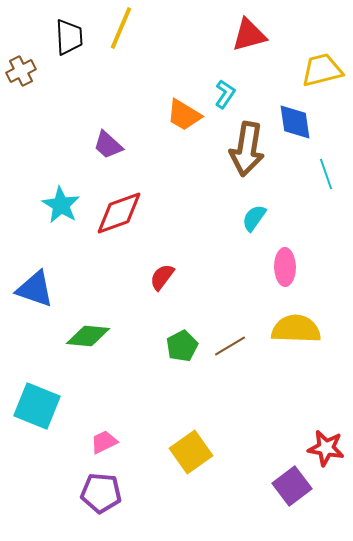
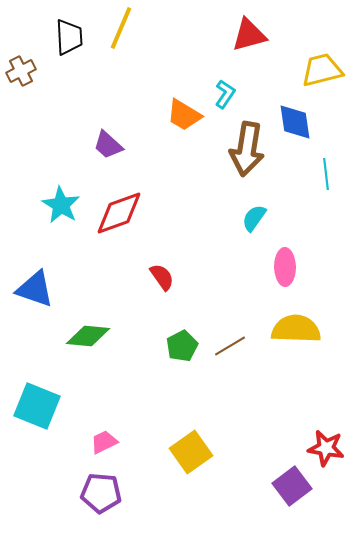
cyan line: rotated 12 degrees clockwise
red semicircle: rotated 108 degrees clockwise
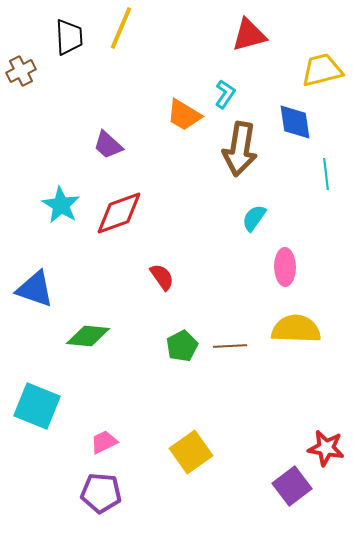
brown arrow: moved 7 px left
brown line: rotated 28 degrees clockwise
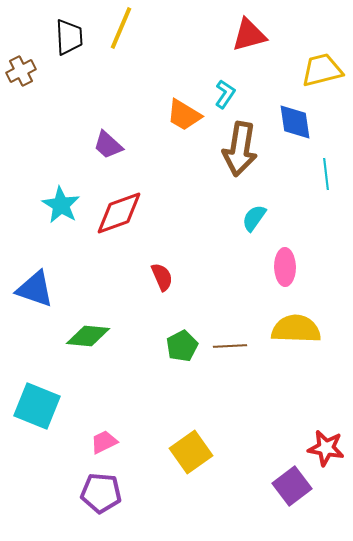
red semicircle: rotated 12 degrees clockwise
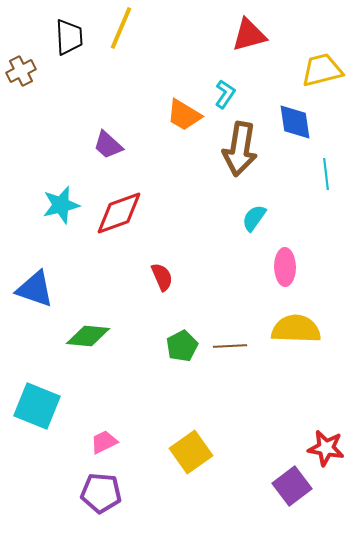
cyan star: rotated 27 degrees clockwise
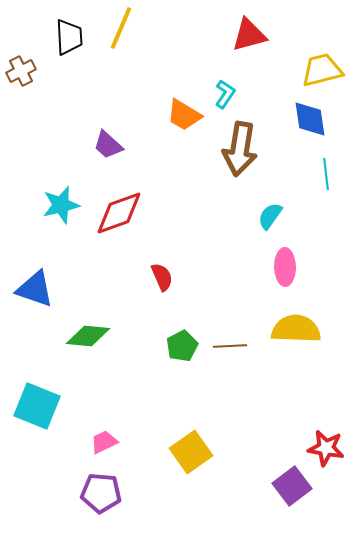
blue diamond: moved 15 px right, 3 px up
cyan semicircle: moved 16 px right, 2 px up
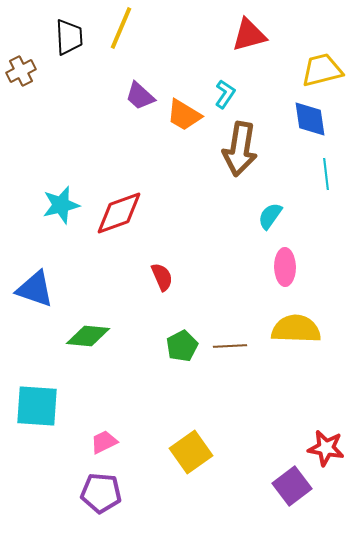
purple trapezoid: moved 32 px right, 49 px up
cyan square: rotated 18 degrees counterclockwise
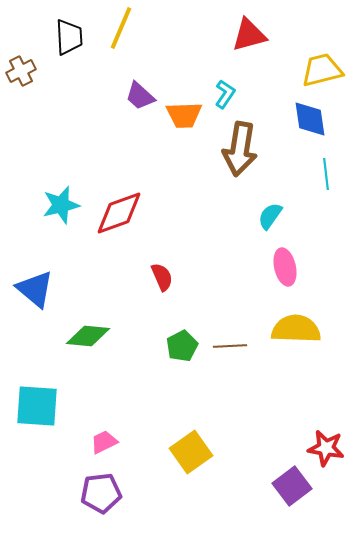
orange trapezoid: rotated 33 degrees counterclockwise
pink ellipse: rotated 12 degrees counterclockwise
blue triangle: rotated 21 degrees clockwise
purple pentagon: rotated 12 degrees counterclockwise
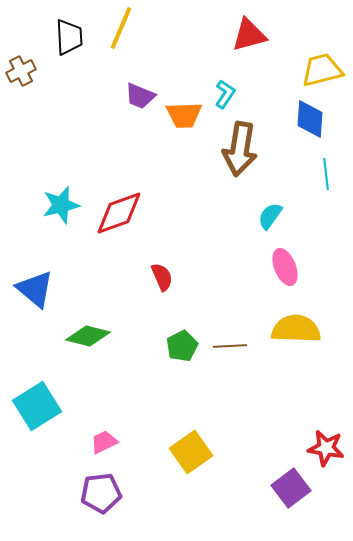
purple trapezoid: rotated 20 degrees counterclockwise
blue diamond: rotated 12 degrees clockwise
pink ellipse: rotated 9 degrees counterclockwise
green diamond: rotated 9 degrees clockwise
cyan square: rotated 36 degrees counterclockwise
purple square: moved 1 px left, 2 px down
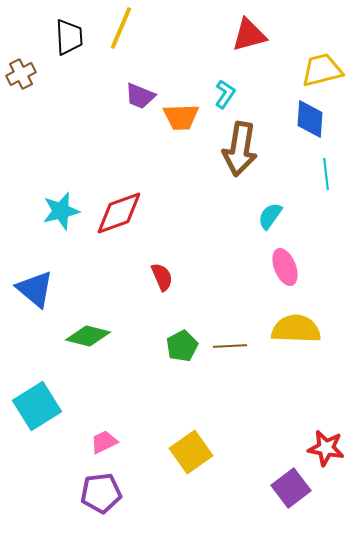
brown cross: moved 3 px down
orange trapezoid: moved 3 px left, 2 px down
cyan star: moved 6 px down
